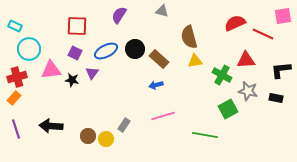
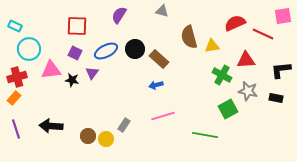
yellow triangle: moved 17 px right, 15 px up
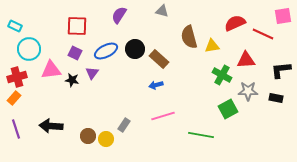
gray star: rotated 12 degrees counterclockwise
green line: moved 4 px left
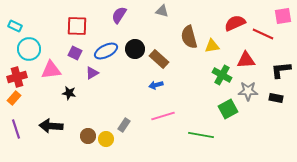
purple triangle: rotated 24 degrees clockwise
black star: moved 3 px left, 13 px down
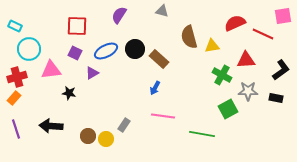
black L-shape: rotated 150 degrees clockwise
blue arrow: moved 1 px left, 3 px down; rotated 48 degrees counterclockwise
pink line: rotated 25 degrees clockwise
green line: moved 1 px right, 1 px up
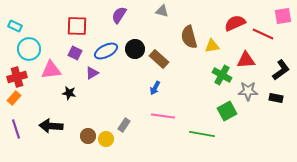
green square: moved 1 px left, 2 px down
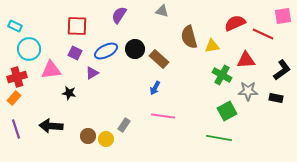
black L-shape: moved 1 px right
green line: moved 17 px right, 4 px down
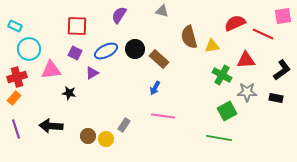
gray star: moved 1 px left, 1 px down
